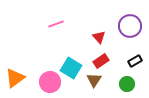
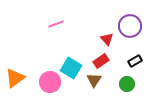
red triangle: moved 8 px right, 2 px down
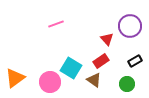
brown triangle: rotated 28 degrees counterclockwise
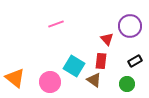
red rectangle: rotated 49 degrees counterclockwise
cyan square: moved 3 px right, 2 px up
orange triangle: rotated 45 degrees counterclockwise
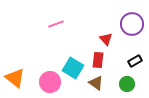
purple circle: moved 2 px right, 2 px up
red triangle: moved 1 px left
red rectangle: moved 3 px left, 1 px up
cyan square: moved 1 px left, 2 px down
brown triangle: moved 2 px right, 3 px down
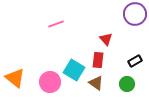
purple circle: moved 3 px right, 10 px up
cyan square: moved 1 px right, 2 px down
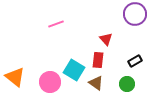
orange triangle: moved 1 px up
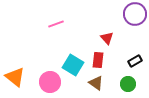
red triangle: moved 1 px right, 1 px up
cyan square: moved 1 px left, 5 px up
green circle: moved 1 px right
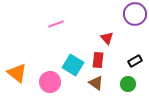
orange triangle: moved 2 px right, 4 px up
